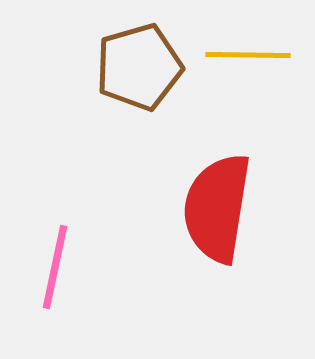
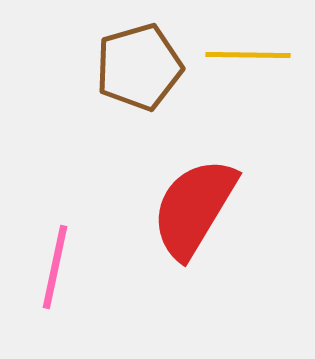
red semicircle: moved 23 px left; rotated 22 degrees clockwise
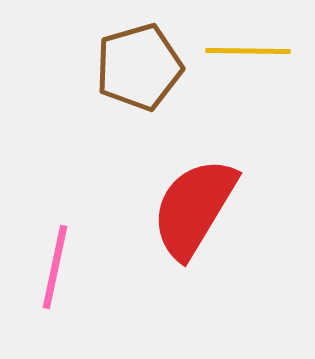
yellow line: moved 4 px up
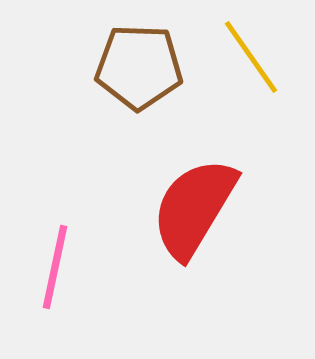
yellow line: moved 3 px right, 6 px down; rotated 54 degrees clockwise
brown pentagon: rotated 18 degrees clockwise
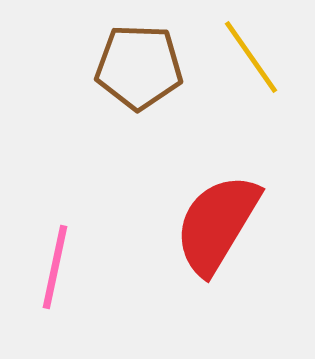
red semicircle: moved 23 px right, 16 px down
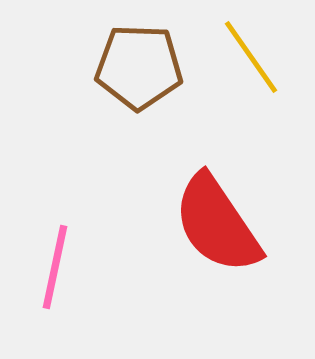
red semicircle: rotated 65 degrees counterclockwise
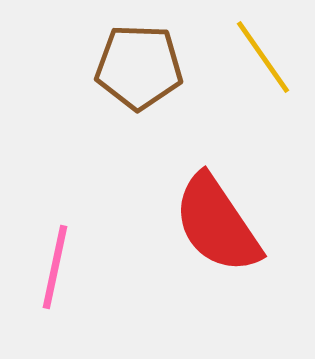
yellow line: moved 12 px right
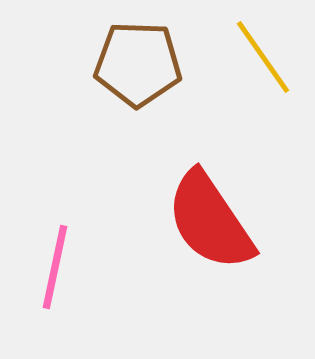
brown pentagon: moved 1 px left, 3 px up
red semicircle: moved 7 px left, 3 px up
